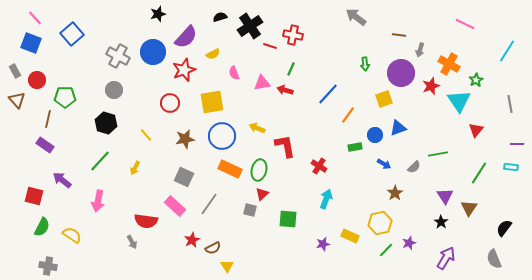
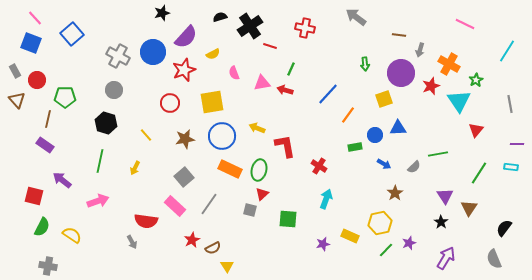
black star at (158, 14): moved 4 px right, 1 px up
red cross at (293, 35): moved 12 px right, 7 px up
blue triangle at (398, 128): rotated 18 degrees clockwise
green line at (100, 161): rotated 30 degrees counterclockwise
gray square at (184, 177): rotated 24 degrees clockwise
pink arrow at (98, 201): rotated 120 degrees counterclockwise
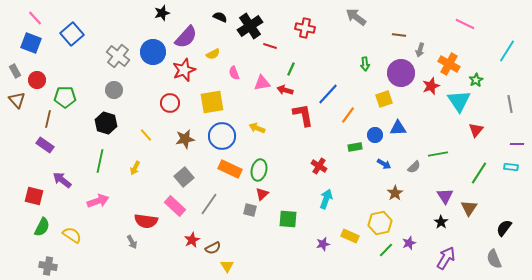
black semicircle at (220, 17): rotated 40 degrees clockwise
gray cross at (118, 56): rotated 10 degrees clockwise
red L-shape at (285, 146): moved 18 px right, 31 px up
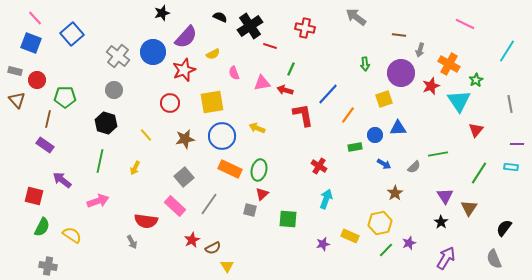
gray rectangle at (15, 71): rotated 48 degrees counterclockwise
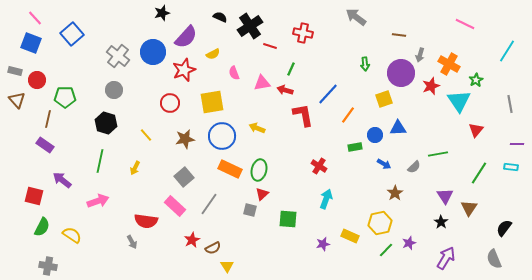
red cross at (305, 28): moved 2 px left, 5 px down
gray arrow at (420, 50): moved 5 px down
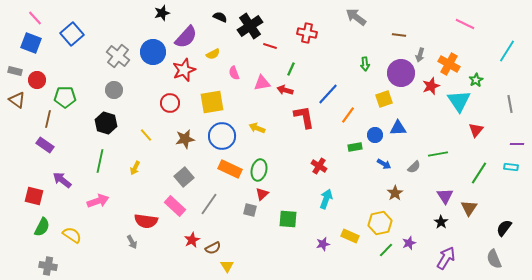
red cross at (303, 33): moved 4 px right
brown triangle at (17, 100): rotated 12 degrees counterclockwise
red L-shape at (303, 115): moved 1 px right, 2 px down
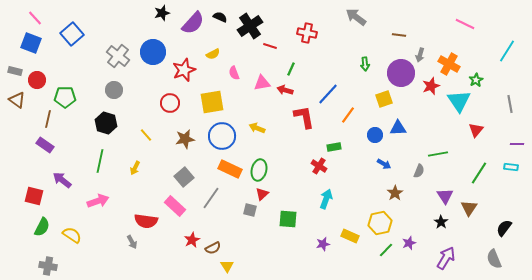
purple semicircle at (186, 37): moved 7 px right, 14 px up
green rectangle at (355, 147): moved 21 px left
gray semicircle at (414, 167): moved 5 px right, 4 px down; rotated 24 degrees counterclockwise
gray line at (209, 204): moved 2 px right, 6 px up
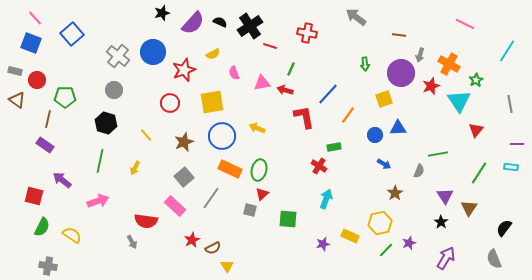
black semicircle at (220, 17): moved 5 px down
brown star at (185, 139): moved 1 px left, 3 px down; rotated 12 degrees counterclockwise
